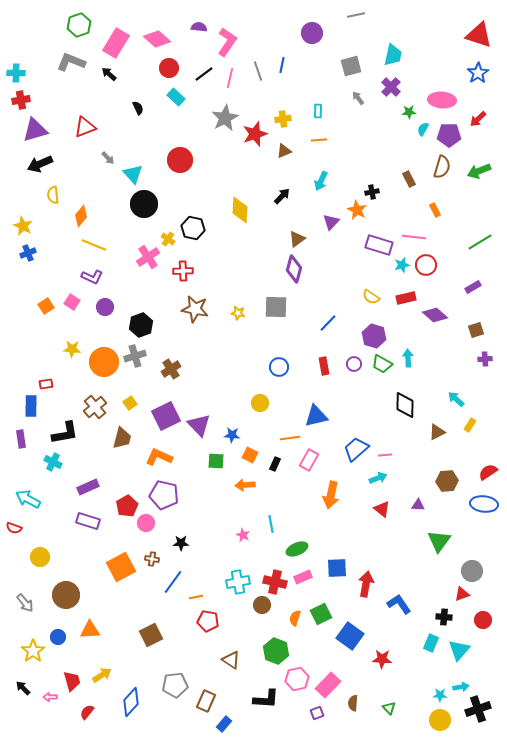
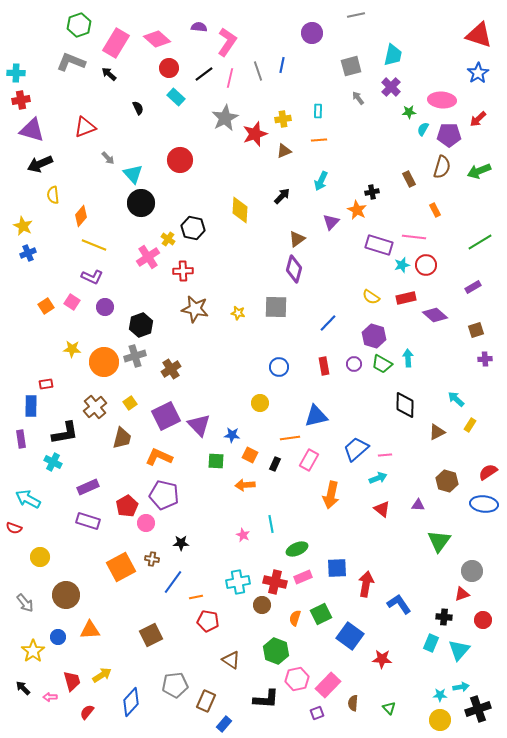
purple triangle at (35, 130): moved 3 px left; rotated 32 degrees clockwise
black circle at (144, 204): moved 3 px left, 1 px up
brown hexagon at (447, 481): rotated 20 degrees clockwise
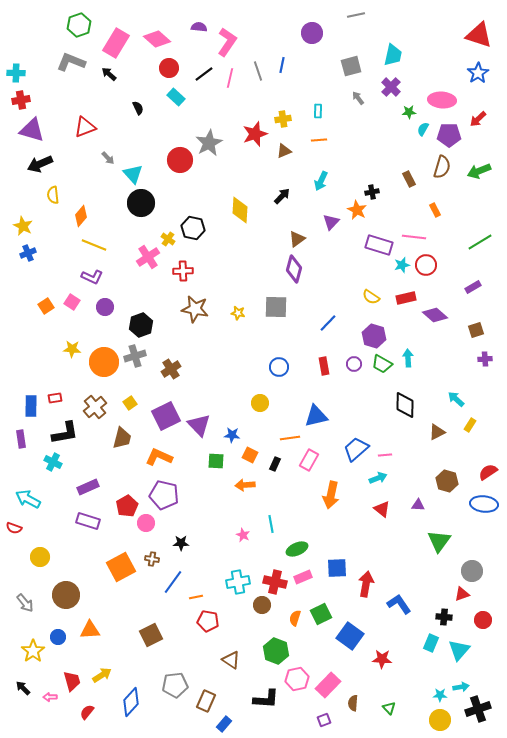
gray star at (225, 118): moved 16 px left, 25 px down
red rectangle at (46, 384): moved 9 px right, 14 px down
purple square at (317, 713): moved 7 px right, 7 px down
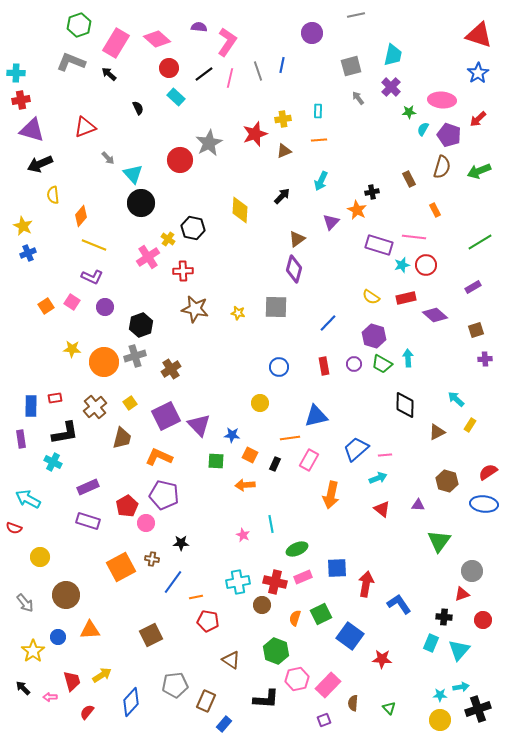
purple pentagon at (449, 135): rotated 20 degrees clockwise
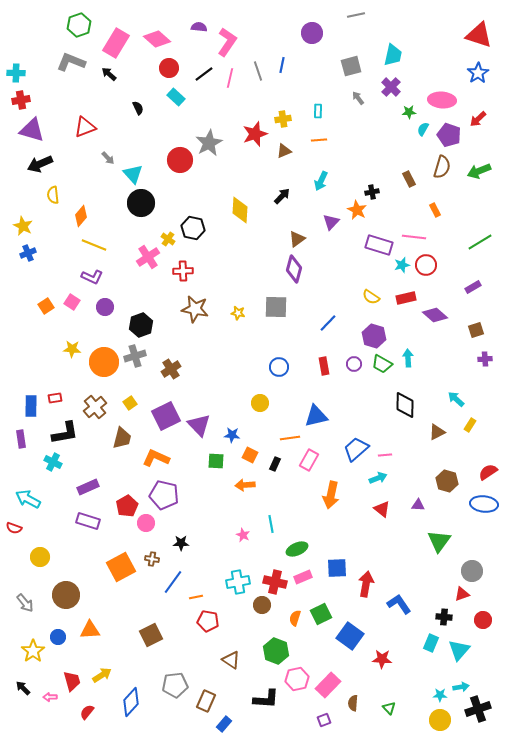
orange L-shape at (159, 457): moved 3 px left, 1 px down
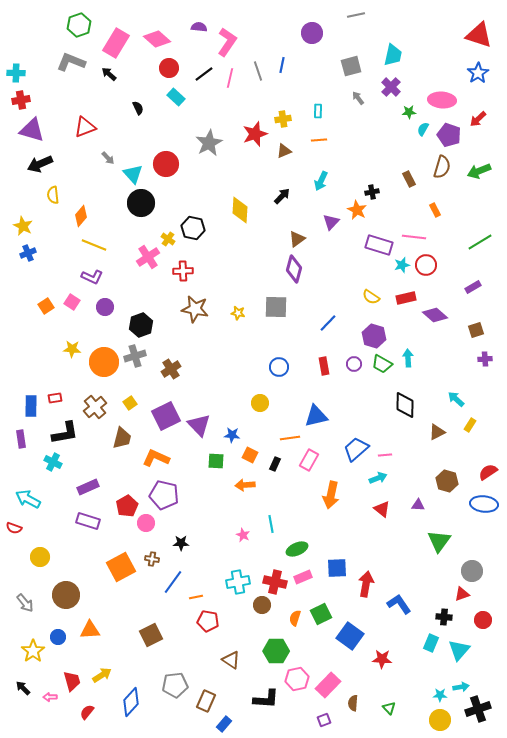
red circle at (180, 160): moved 14 px left, 4 px down
green hexagon at (276, 651): rotated 20 degrees counterclockwise
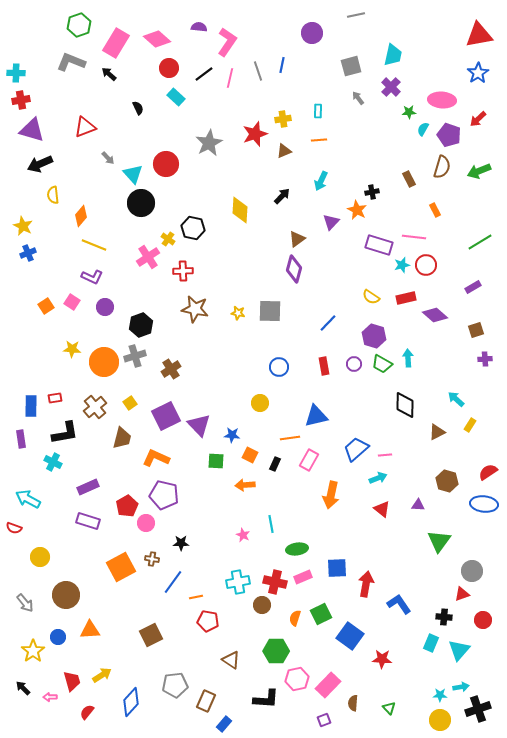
red triangle at (479, 35): rotated 28 degrees counterclockwise
gray square at (276, 307): moved 6 px left, 4 px down
green ellipse at (297, 549): rotated 15 degrees clockwise
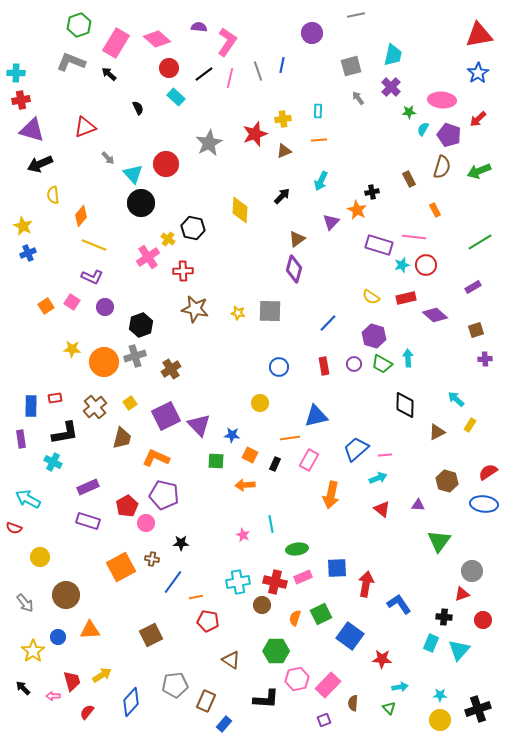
cyan arrow at (461, 687): moved 61 px left
pink arrow at (50, 697): moved 3 px right, 1 px up
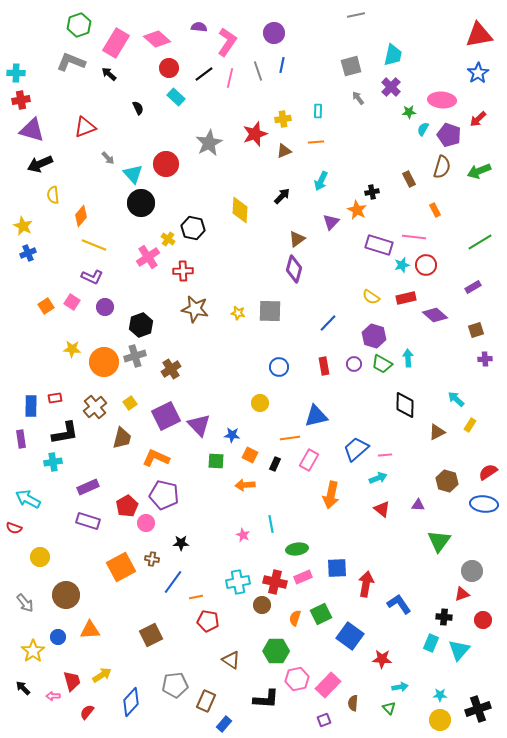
purple circle at (312, 33): moved 38 px left
orange line at (319, 140): moved 3 px left, 2 px down
cyan cross at (53, 462): rotated 36 degrees counterclockwise
